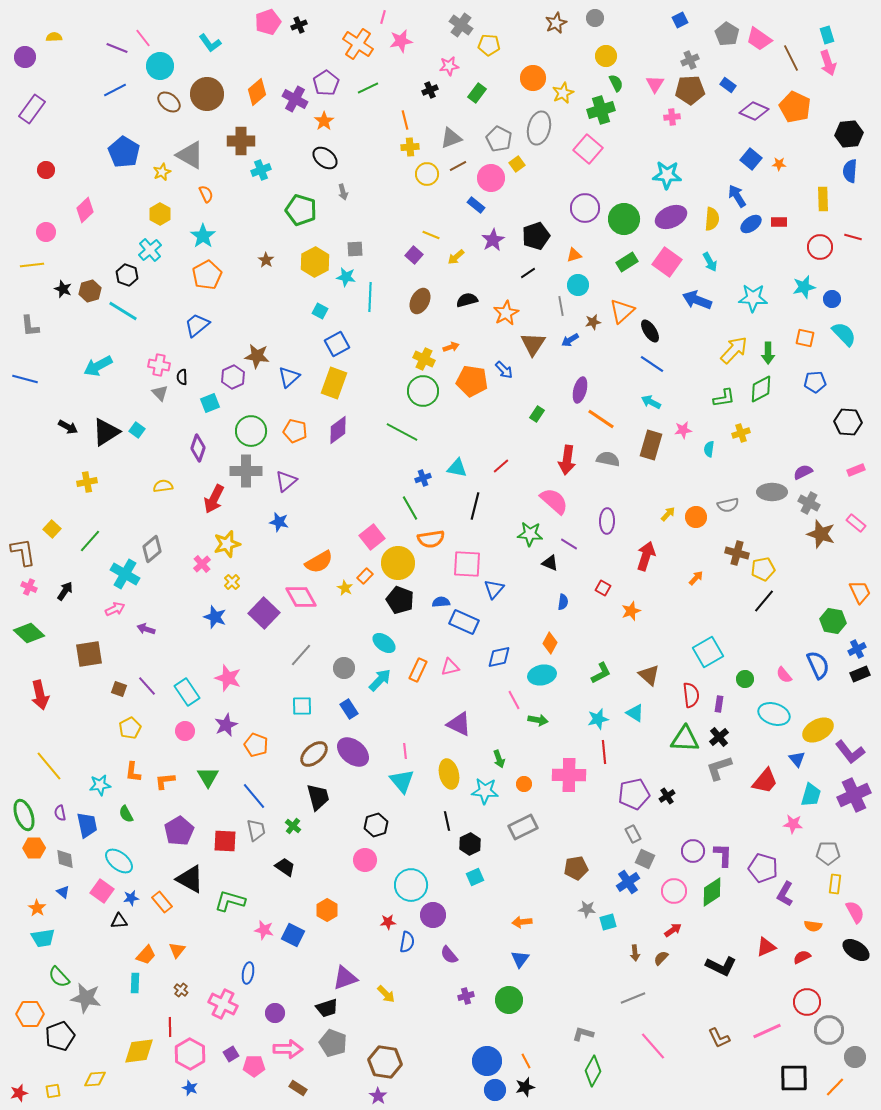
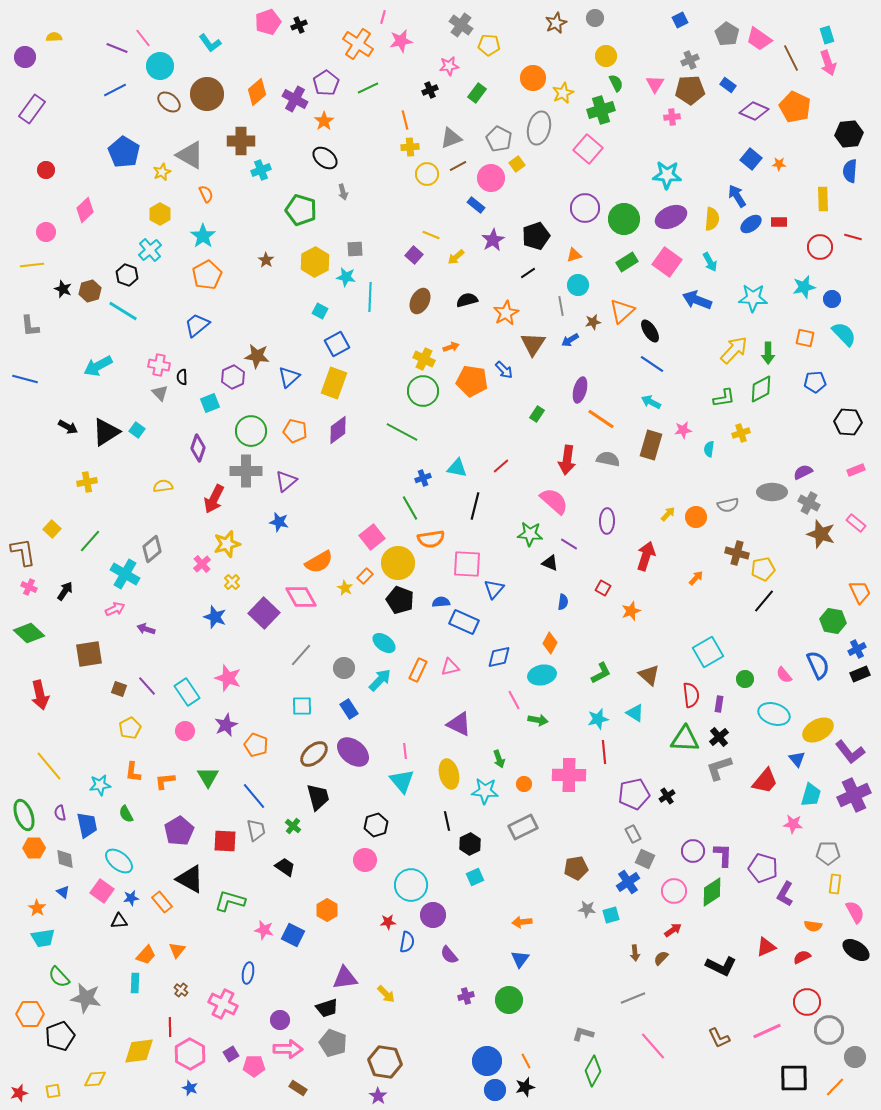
cyan square at (608, 922): moved 3 px right, 7 px up
purple triangle at (345, 978): rotated 12 degrees clockwise
purple circle at (275, 1013): moved 5 px right, 7 px down
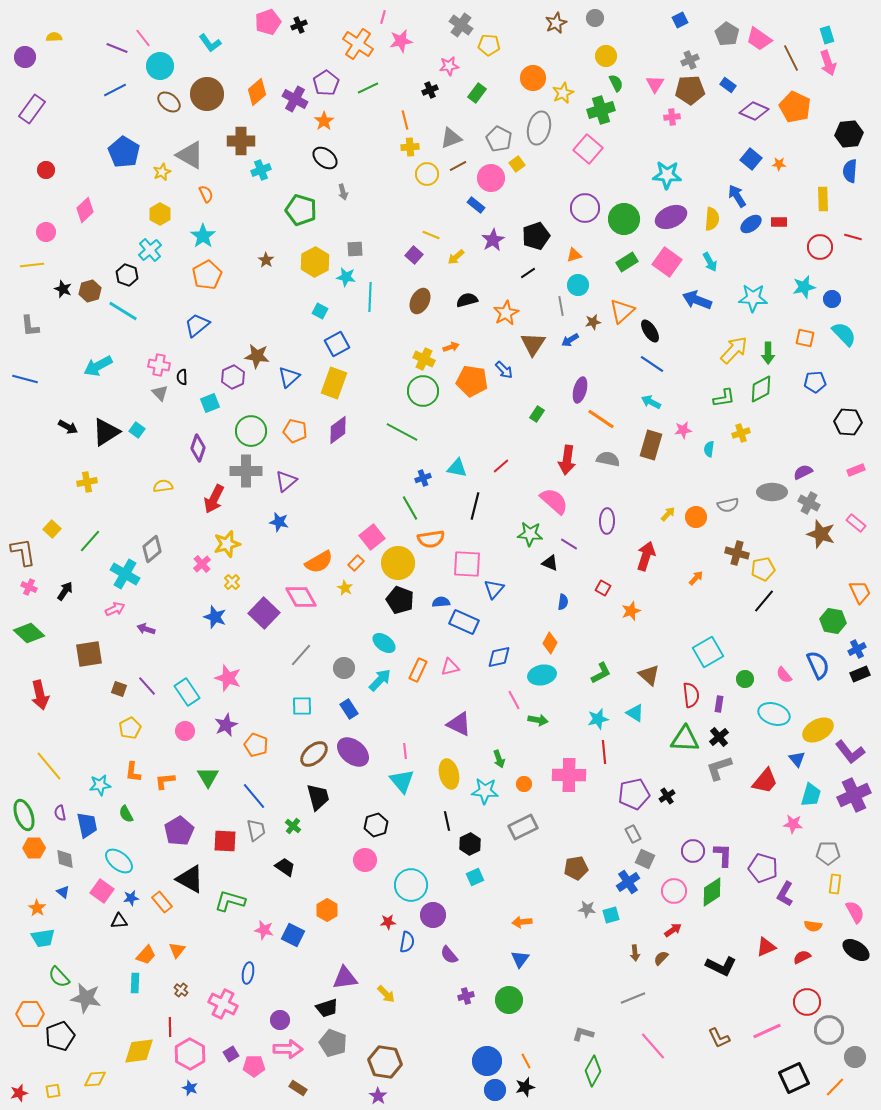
orange rectangle at (365, 576): moved 9 px left, 13 px up
black square at (794, 1078): rotated 24 degrees counterclockwise
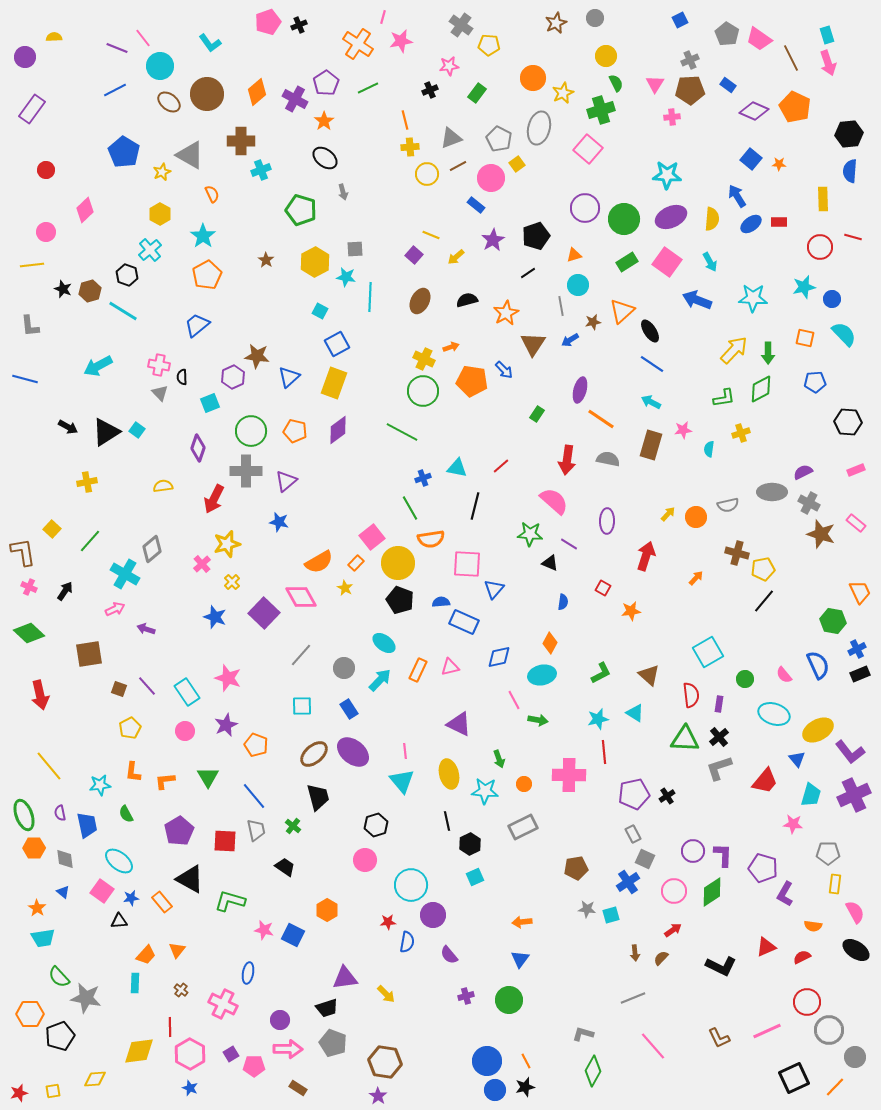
orange semicircle at (206, 194): moved 6 px right
orange star at (631, 611): rotated 12 degrees clockwise
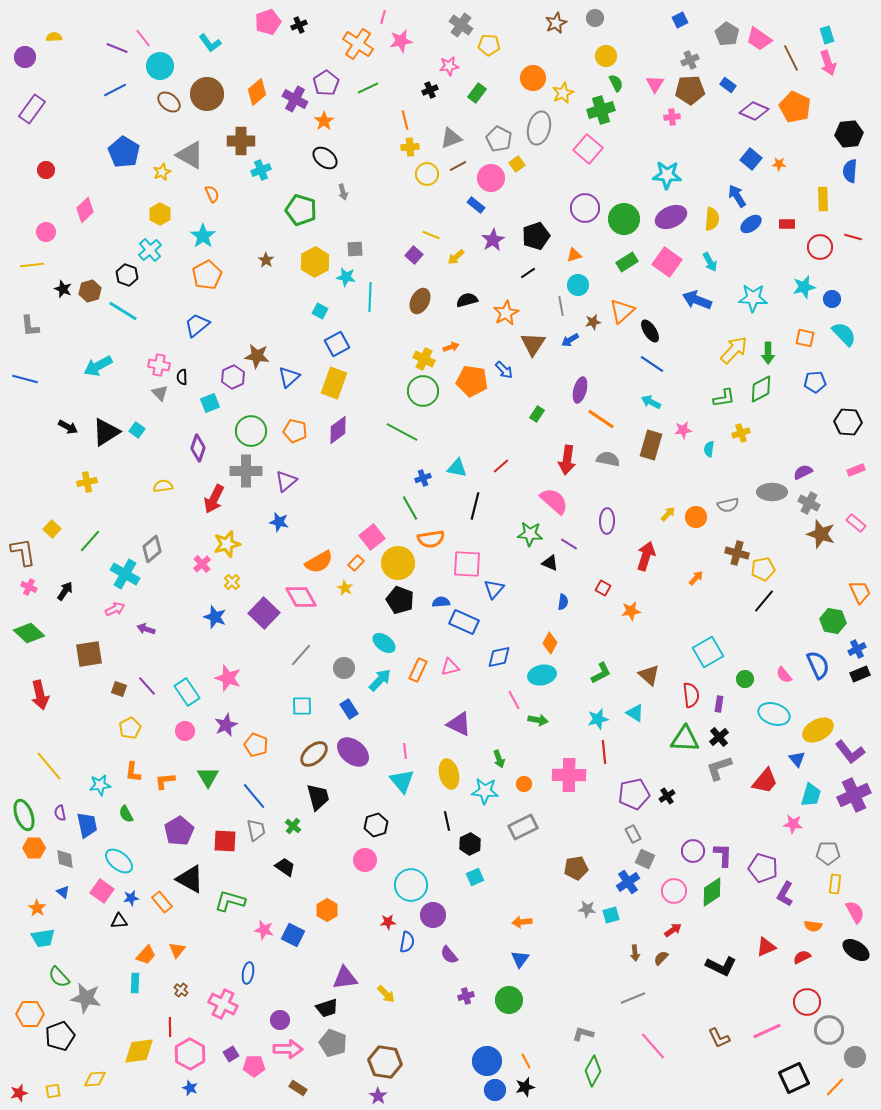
red rectangle at (779, 222): moved 8 px right, 2 px down
